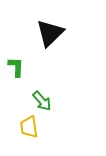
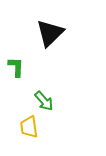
green arrow: moved 2 px right
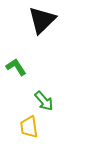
black triangle: moved 8 px left, 13 px up
green L-shape: rotated 35 degrees counterclockwise
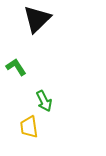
black triangle: moved 5 px left, 1 px up
green arrow: rotated 15 degrees clockwise
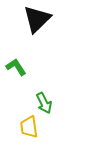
green arrow: moved 2 px down
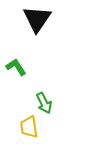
black triangle: rotated 12 degrees counterclockwise
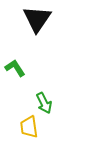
green L-shape: moved 1 px left, 1 px down
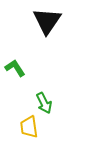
black triangle: moved 10 px right, 2 px down
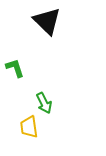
black triangle: rotated 20 degrees counterclockwise
green L-shape: rotated 15 degrees clockwise
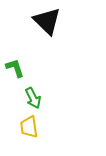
green arrow: moved 11 px left, 5 px up
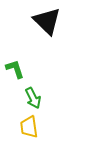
green L-shape: moved 1 px down
